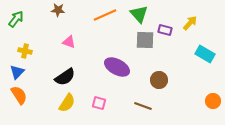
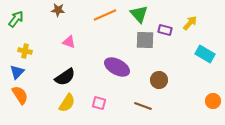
orange semicircle: moved 1 px right
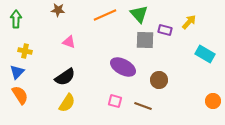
green arrow: rotated 36 degrees counterclockwise
yellow arrow: moved 1 px left, 1 px up
purple ellipse: moved 6 px right
pink square: moved 16 px right, 2 px up
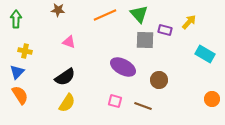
orange circle: moved 1 px left, 2 px up
